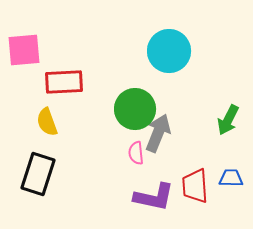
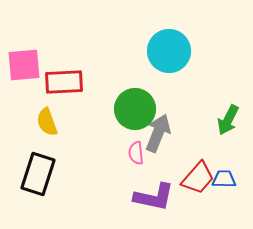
pink square: moved 15 px down
blue trapezoid: moved 7 px left, 1 px down
red trapezoid: moved 3 px right, 8 px up; rotated 135 degrees counterclockwise
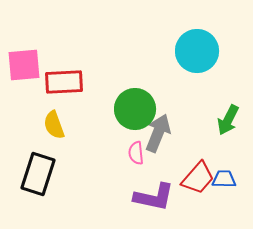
cyan circle: moved 28 px right
yellow semicircle: moved 7 px right, 3 px down
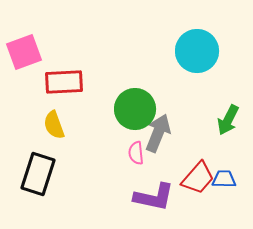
pink square: moved 13 px up; rotated 15 degrees counterclockwise
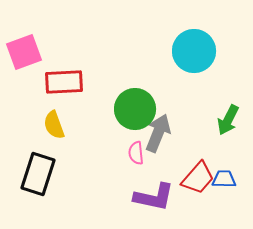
cyan circle: moved 3 px left
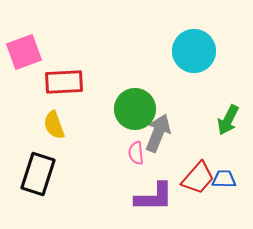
purple L-shape: rotated 12 degrees counterclockwise
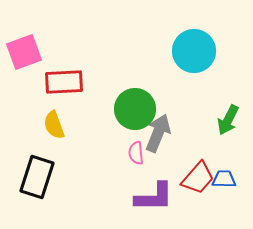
black rectangle: moved 1 px left, 3 px down
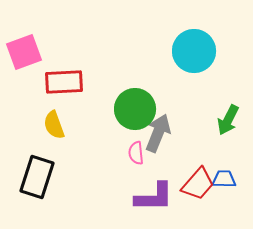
red trapezoid: moved 6 px down
